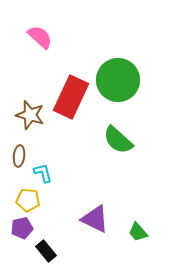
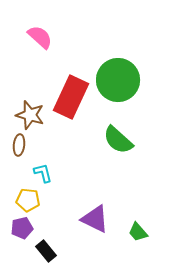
brown ellipse: moved 11 px up
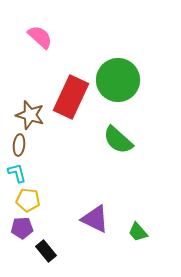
cyan L-shape: moved 26 px left
purple pentagon: rotated 10 degrees clockwise
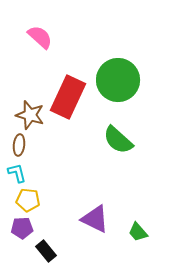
red rectangle: moved 3 px left
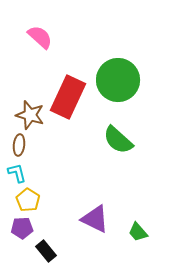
yellow pentagon: rotated 25 degrees clockwise
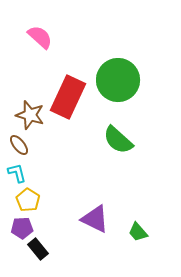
brown ellipse: rotated 45 degrees counterclockwise
black rectangle: moved 8 px left, 2 px up
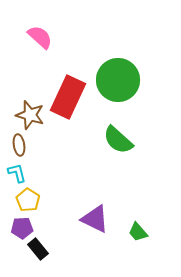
brown ellipse: rotated 30 degrees clockwise
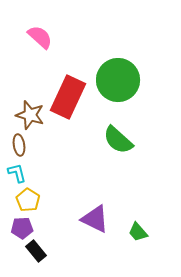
black rectangle: moved 2 px left, 2 px down
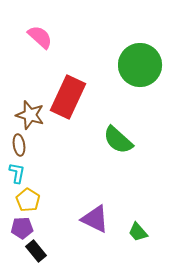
green circle: moved 22 px right, 15 px up
cyan L-shape: rotated 25 degrees clockwise
